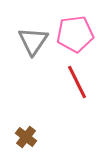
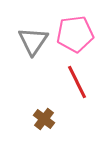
brown cross: moved 18 px right, 18 px up
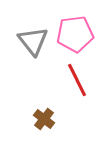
gray triangle: rotated 12 degrees counterclockwise
red line: moved 2 px up
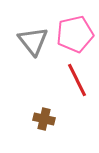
pink pentagon: rotated 6 degrees counterclockwise
brown cross: rotated 25 degrees counterclockwise
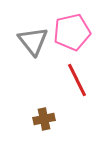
pink pentagon: moved 3 px left, 2 px up
brown cross: rotated 25 degrees counterclockwise
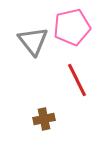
pink pentagon: moved 5 px up
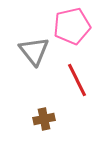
pink pentagon: moved 1 px up
gray triangle: moved 1 px right, 10 px down
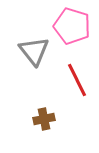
pink pentagon: rotated 30 degrees clockwise
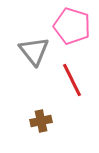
red line: moved 5 px left
brown cross: moved 3 px left, 2 px down
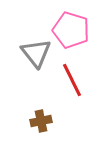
pink pentagon: moved 1 px left, 4 px down
gray triangle: moved 2 px right, 2 px down
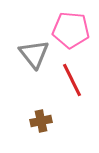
pink pentagon: rotated 12 degrees counterclockwise
gray triangle: moved 2 px left, 1 px down
